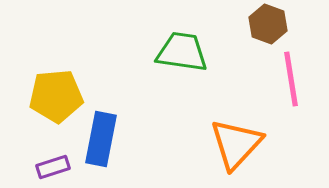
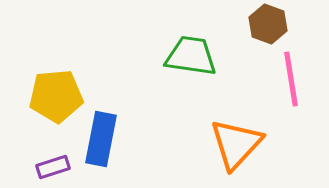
green trapezoid: moved 9 px right, 4 px down
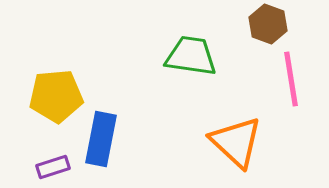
orange triangle: moved 2 px up; rotated 30 degrees counterclockwise
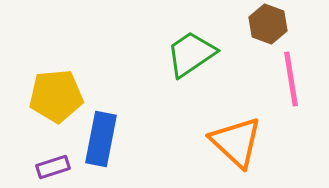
green trapezoid: moved 2 px up; rotated 42 degrees counterclockwise
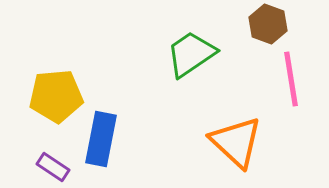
purple rectangle: rotated 52 degrees clockwise
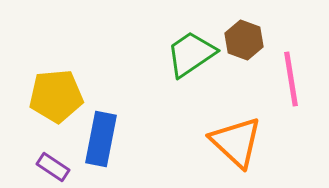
brown hexagon: moved 24 px left, 16 px down
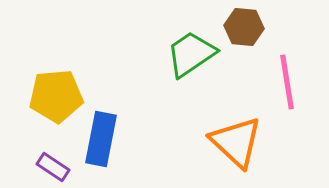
brown hexagon: moved 13 px up; rotated 15 degrees counterclockwise
pink line: moved 4 px left, 3 px down
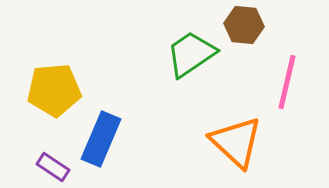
brown hexagon: moved 2 px up
pink line: rotated 22 degrees clockwise
yellow pentagon: moved 2 px left, 6 px up
blue rectangle: rotated 12 degrees clockwise
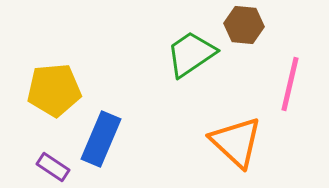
pink line: moved 3 px right, 2 px down
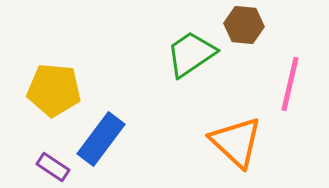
yellow pentagon: rotated 10 degrees clockwise
blue rectangle: rotated 14 degrees clockwise
